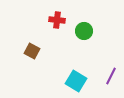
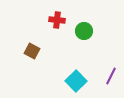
cyan square: rotated 15 degrees clockwise
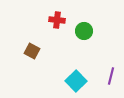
purple line: rotated 12 degrees counterclockwise
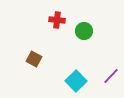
brown square: moved 2 px right, 8 px down
purple line: rotated 30 degrees clockwise
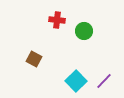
purple line: moved 7 px left, 5 px down
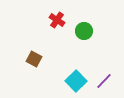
red cross: rotated 28 degrees clockwise
